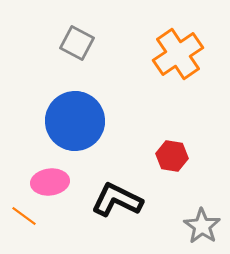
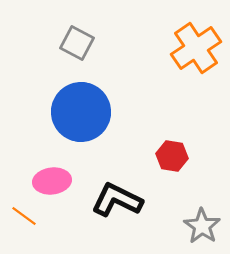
orange cross: moved 18 px right, 6 px up
blue circle: moved 6 px right, 9 px up
pink ellipse: moved 2 px right, 1 px up
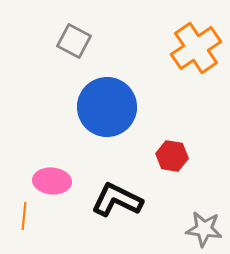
gray square: moved 3 px left, 2 px up
blue circle: moved 26 px right, 5 px up
pink ellipse: rotated 12 degrees clockwise
orange line: rotated 60 degrees clockwise
gray star: moved 2 px right, 3 px down; rotated 27 degrees counterclockwise
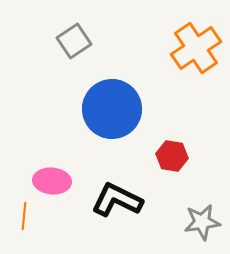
gray square: rotated 28 degrees clockwise
blue circle: moved 5 px right, 2 px down
gray star: moved 2 px left, 7 px up; rotated 15 degrees counterclockwise
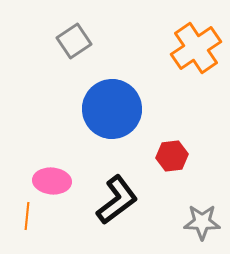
red hexagon: rotated 16 degrees counterclockwise
black L-shape: rotated 117 degrees clockwise
orange line: moved 3 px right
gray star: rotated 9 degrees clockwise
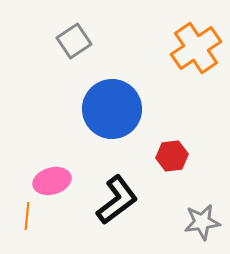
pink ellipse: rotated 21 degrees counterclockwise
gray star: rotated 9 degrees counterclockwise
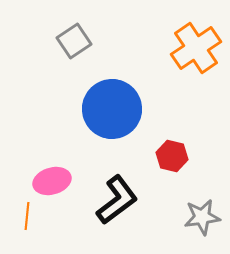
red hexagon: rotated 20 degrees clockwise
gray star: moved 5 px up
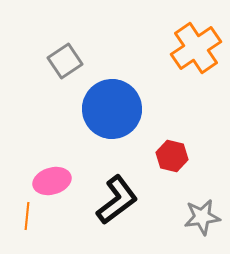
gray square: moved 9 px left, 20 px down
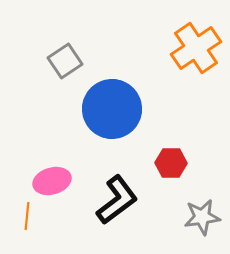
red hexagon: moved 1 px left, 7 px down; rotated 12 degrees counterclockwise
